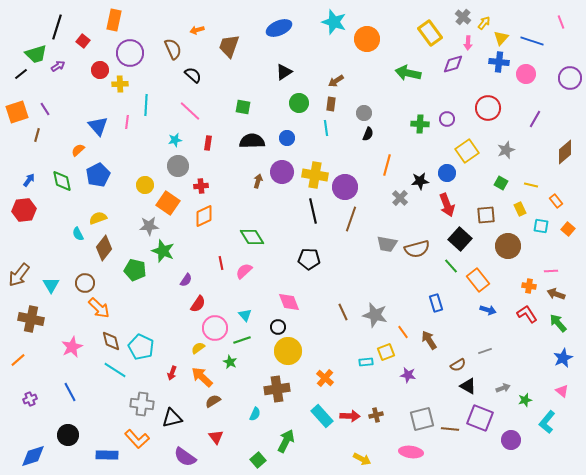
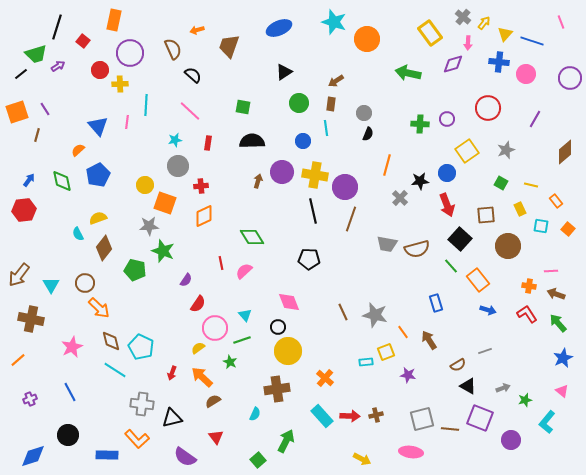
yellow triangle at (501, 38): moved 4 px right, 4 px up
blue circle at (287, 138): moved 16 px right, 3 px down
orange square at (168, 203): moved 3 px left; rotated 15 degrees counterclockwise
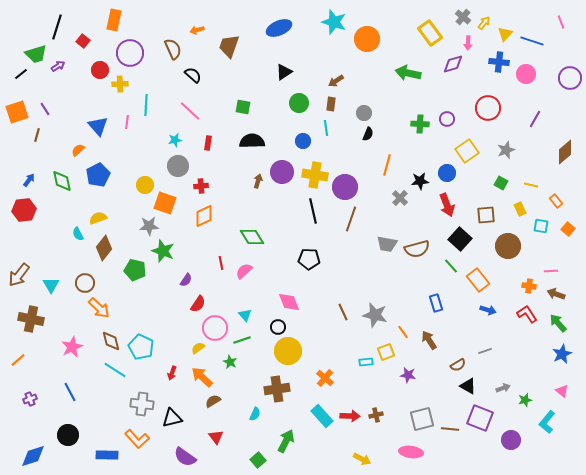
blue star at (563, 358): moved 1 px left, 4 px up
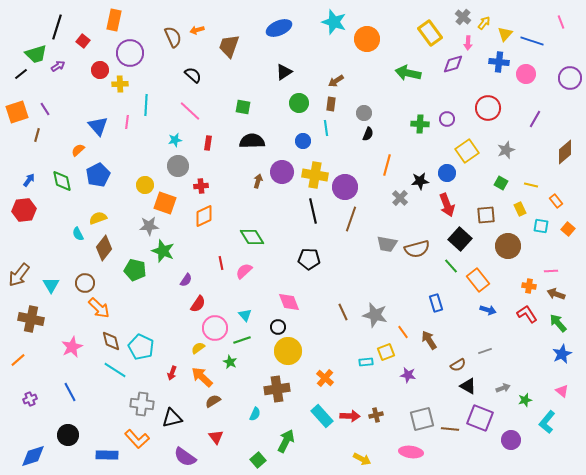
brown semicircle at (173, 49): moved 12 px up
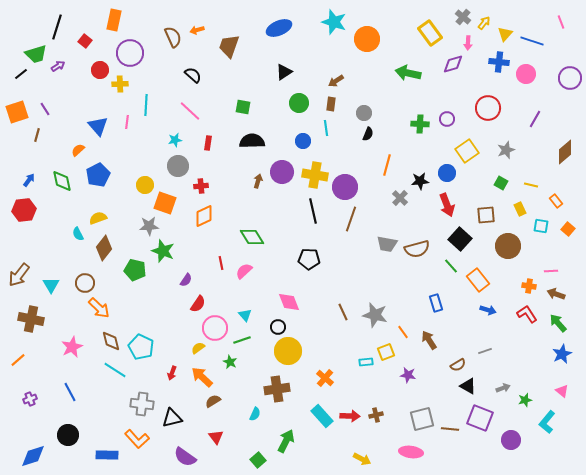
red square at (83, 41): moved 2 px right
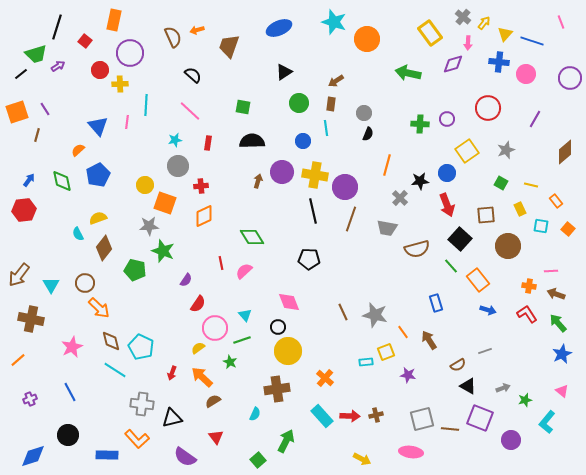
gray trapezoid at (387, 244): moved 16 px up
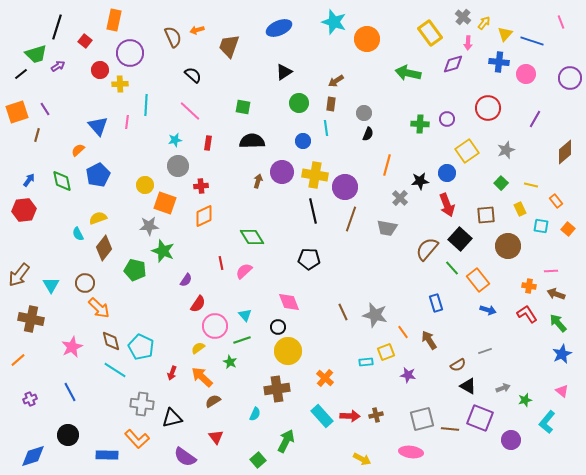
green square at (501, 183): rotated 16 degrees clockwise
brown semicircle at (417, 249): moved 10 px right; rotated 145 degrees clockwise
green line at (451, 266): moved 1 px right, 2 px down
pink circle at (215, 328): moved 2 px up
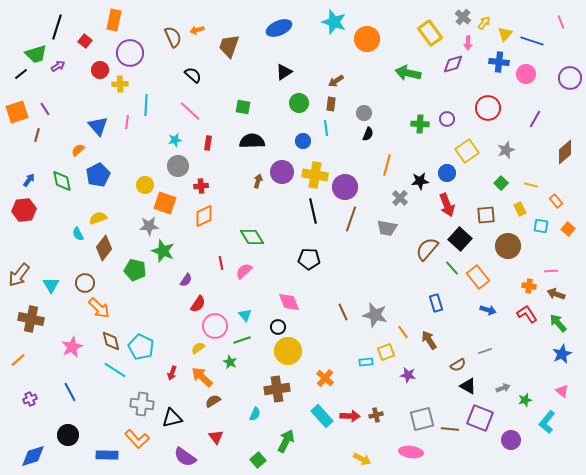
orange rectangle at (478, 280): moved 3 px up
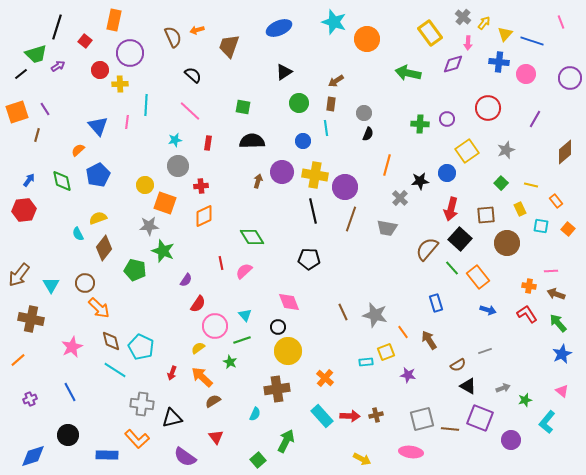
red arrow at (447, 205): moved 4 px right, 4 px down; rotated 35 degrees clockwise
brown circle at (508, 246): moved 1 px left, 3 px up
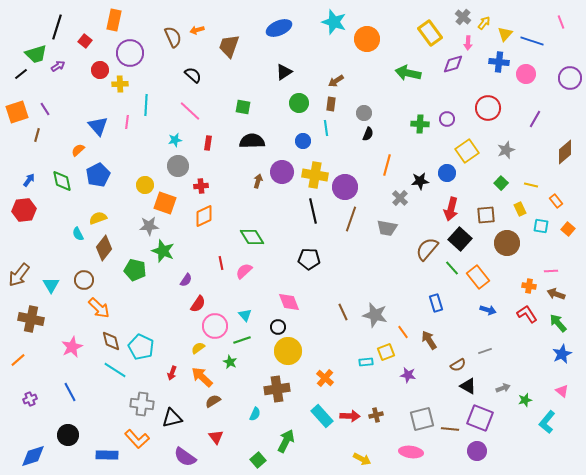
brown circle at (85, 283): moved 1 px left, 3 px up
purple circle at (511, 440): moved 34 px left, 11 px down
